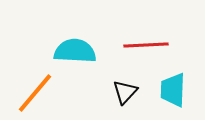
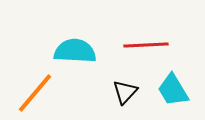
cyan trapezoid: rotated 33 degrees counterclockwise
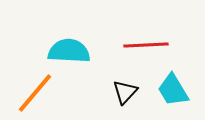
cyan semicircle: moved 6 px left
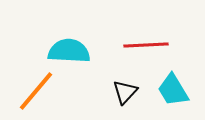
orange line: moved 1 px right, 2 px up
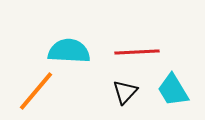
red line: moved 9 px left, 7 px down
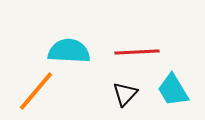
black triangle: moved 2 px down
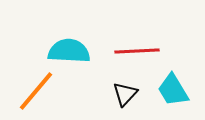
red line: moved 1 px up
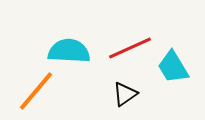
red line: moved 7 px left, 3 px up; rotated 21 degrees counterclockwise
cyan trapezoid: moved 23 px up
black triangle: rotated 12 degrees clockwise
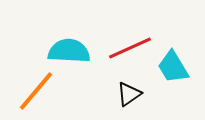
black triangle: moved 4 px right
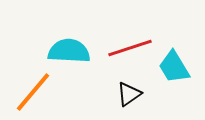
red line: rotated 6 degrees clockwise
cyan trapezoid: moved 1 px right
orange line: moved 3 px left, 1 px down
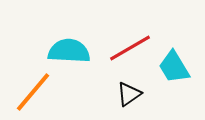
red line: rotated 12 degrees counterclockwise
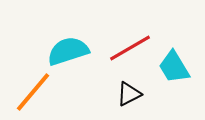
cyan semicircle: moved 1 px left; rotated 21 degrees counterclockwise
black triangle: rotated 8 degrees clockwise
